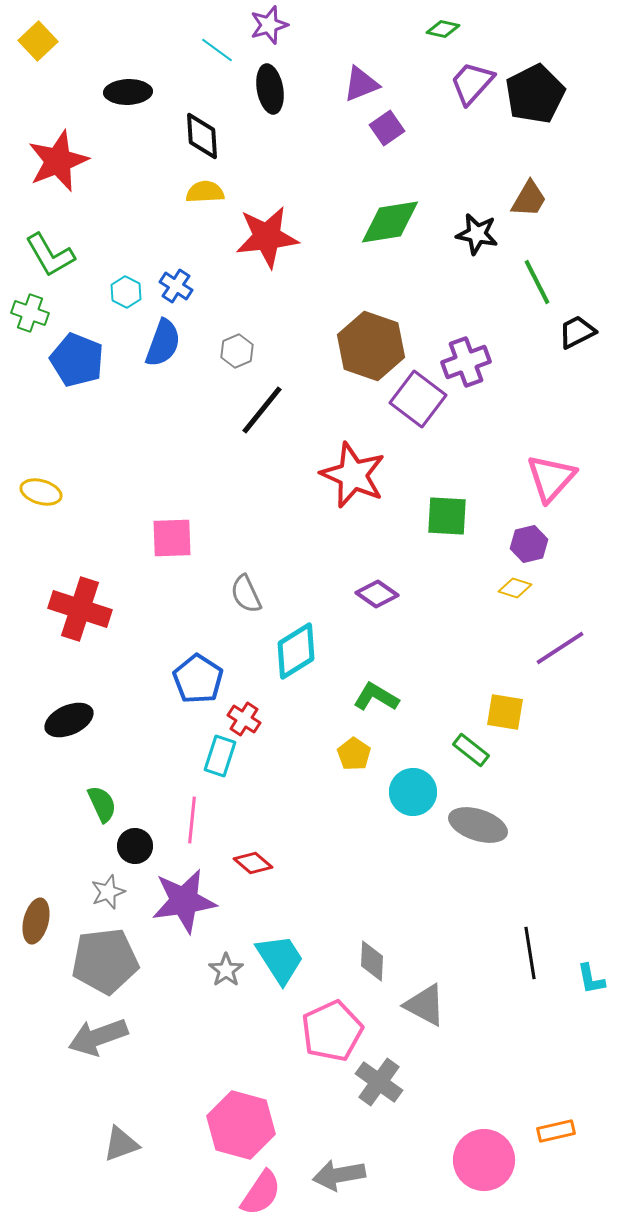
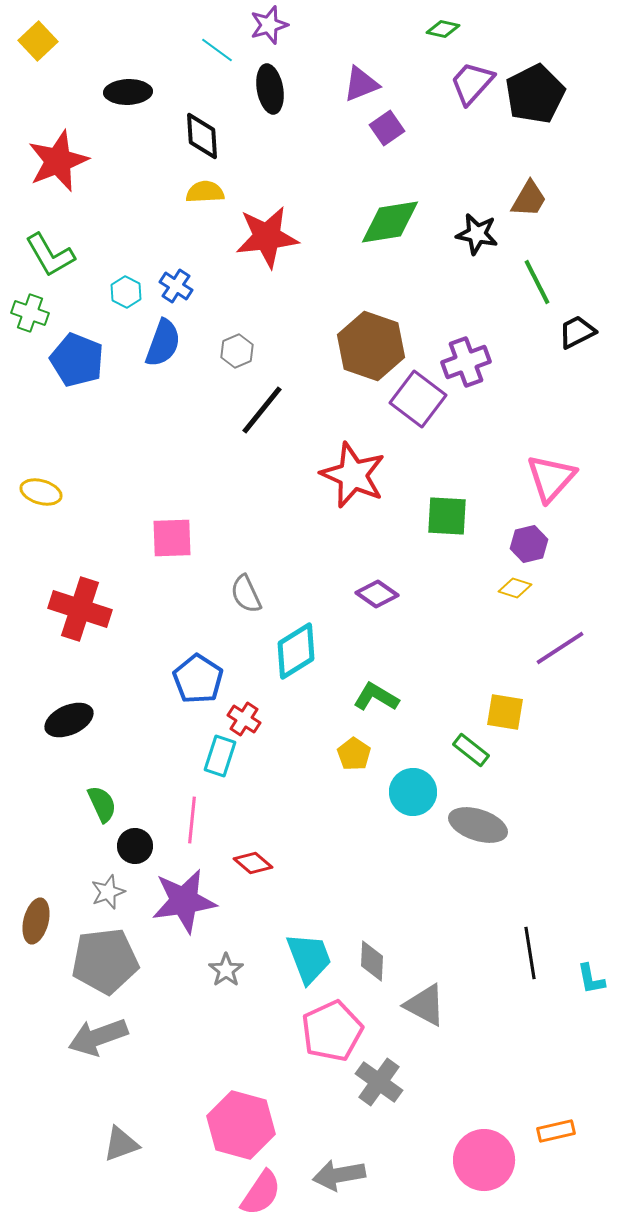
cyan trapezoid at (280, 959): moved 29 px right, 1 px up; rotated 12 degrees clockwise
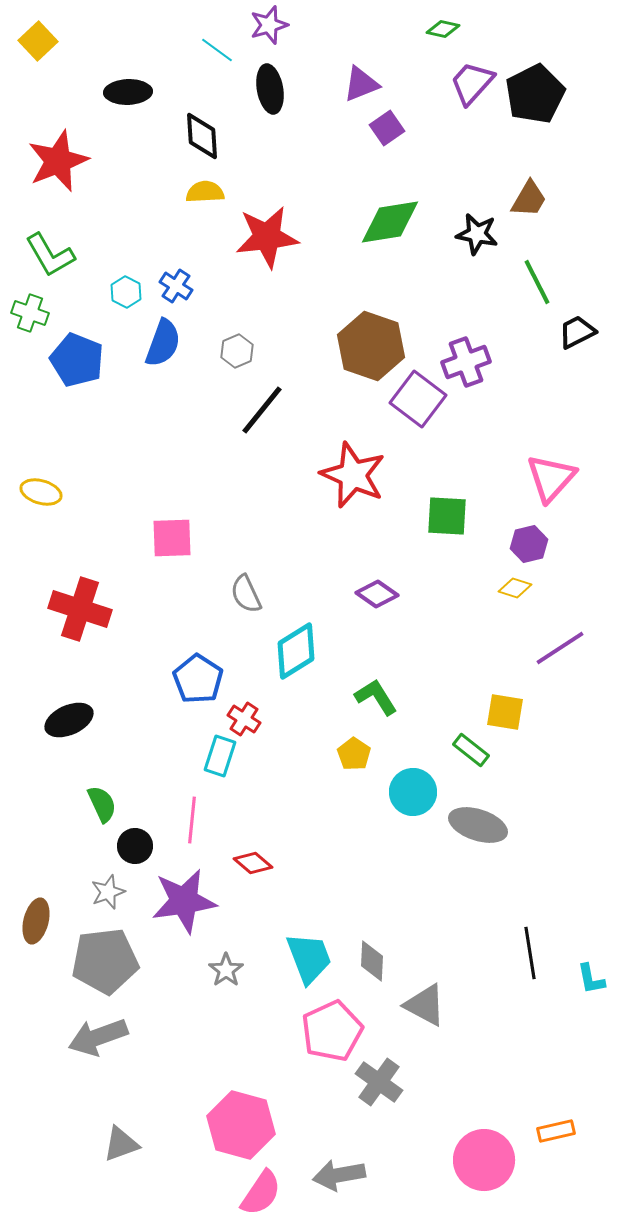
green L-shape at (376, 697): rotated 27 degrees clockwise
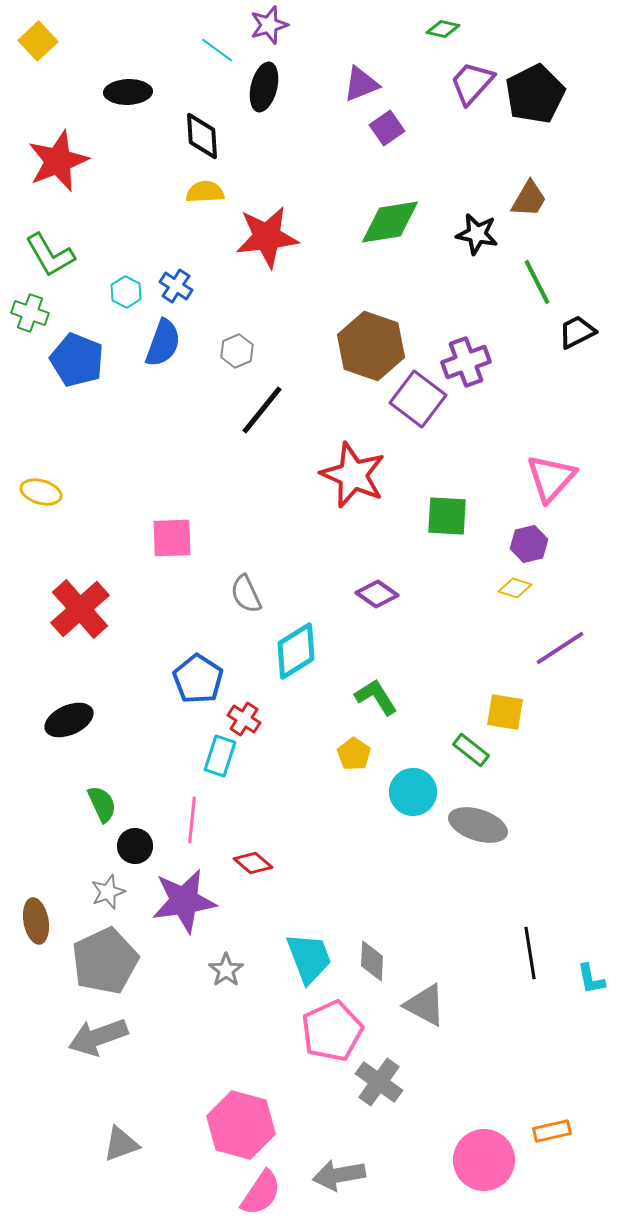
black ellipse at (270, 89): moved 6 px left, 2 px up; rotated 24 degrees clockwise
red cross at (80, 609): rotated 30 degrees clockwise
brown ellipse at (36, 921): rotated 24 degrees counterclockwise
gray pentagon at (105, 961): rotated 18 degrees counterclockwise
orange rectangle at (556, 1131): moved 4 px left
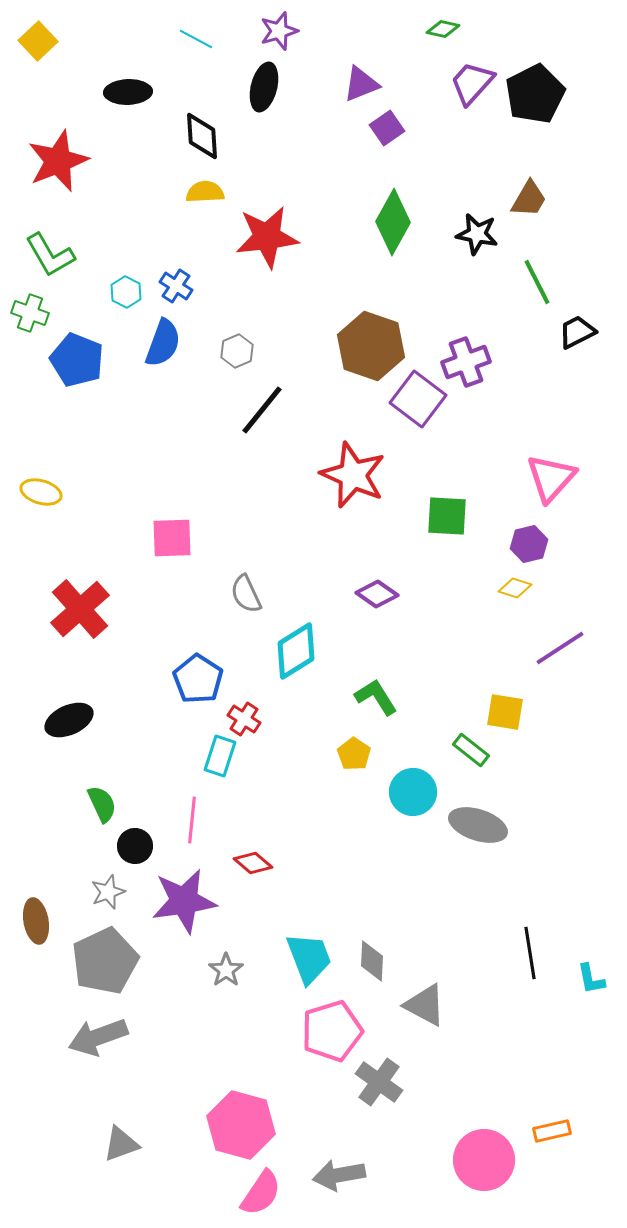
purple star at (269, 25): moved 10 px right, 6 px down
cyan line at (217, 50): moved 21 px left, 11 px up; rotated 8 degrees counterclockwise
green diamond at (390, 222): moved 3 px right; rotated 52 degrees counterclockwise
pink pentagon at (332, 1031): rotated 8 degrees clockwise
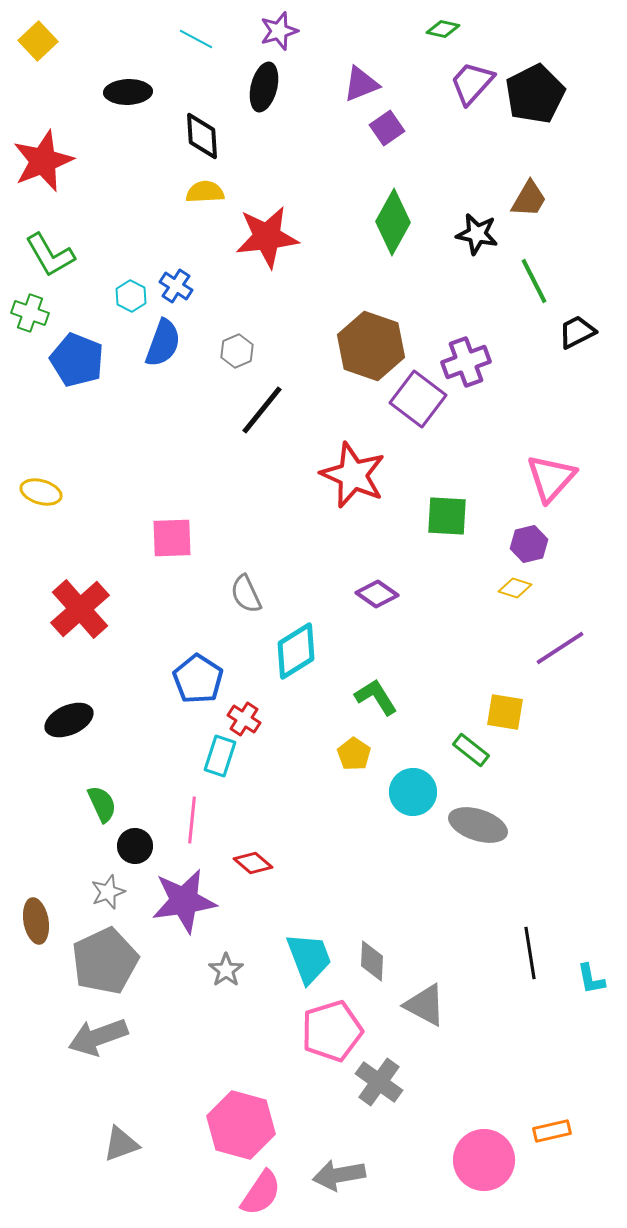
red star at (58, 161): moved 15 px left
green line at (537, 282): moved 3 px left, 1 px up
cyan hexagon at (126, 292): moved 5 px right, 4 px down
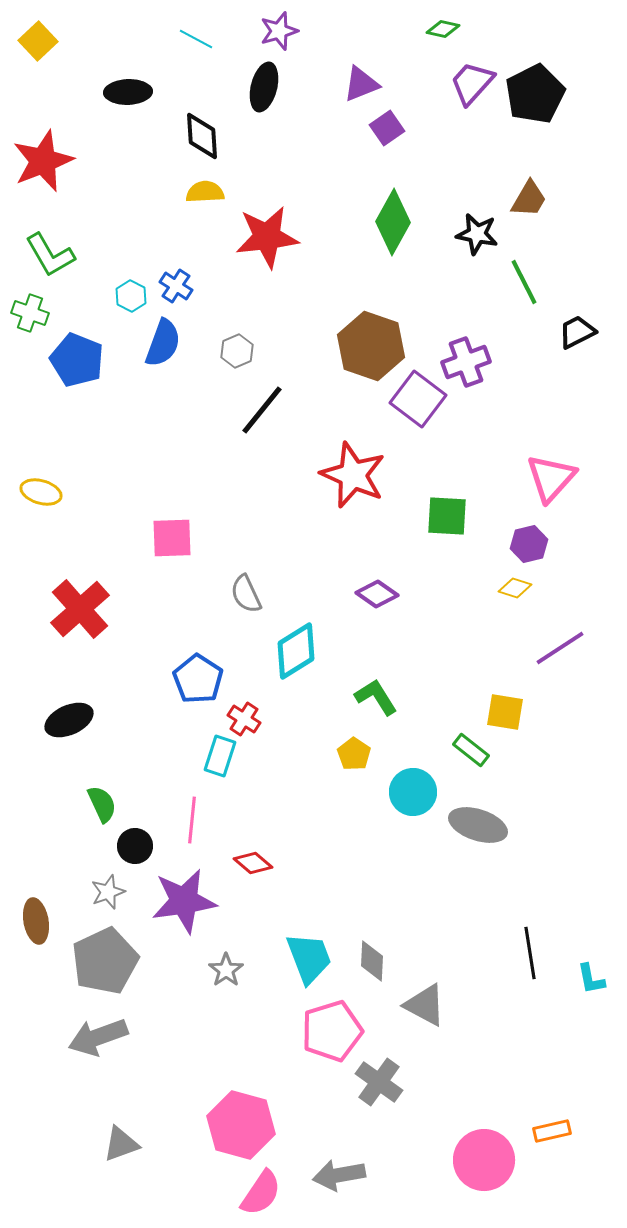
green line at (534, 281): moved 10 px left, 1 px down
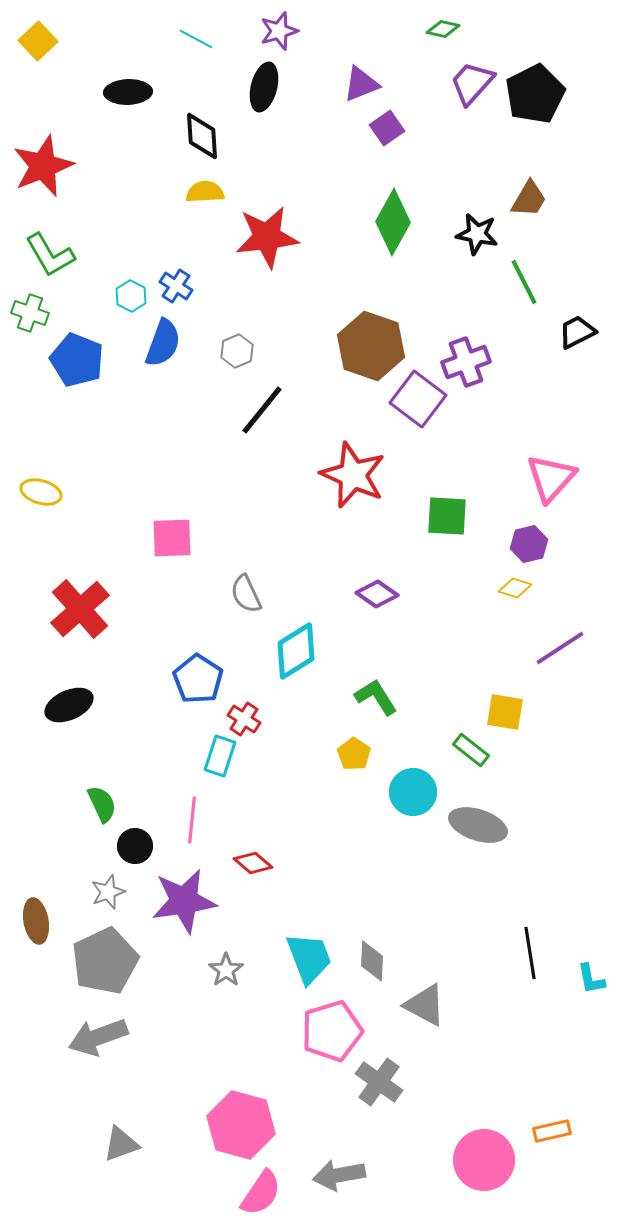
red star at (43, 161): moved 5 px down
black ellipse at (69, 720): moved 15 px up
